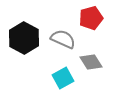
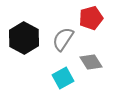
gray semicircle: rotated 80 degrees counterclockwise
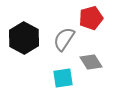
gray semicircle: moved 1 px right
cyan square: rotated 20 degrees clockwise
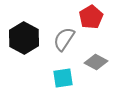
red pentagon: moved 1 px up; rotated 15 degrees counterclockwise
gray diamond: moved 5 px right; rotated 30 degrees counterclockwise
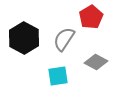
cyan square: moved 5 px left, 2 px up
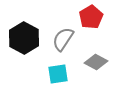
gray semicircle: moved 1 px left
cyan square: moved 2 px up
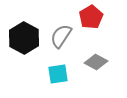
gray semicircle: moved 2 px left, 3 px up
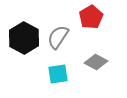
gray semicircle: moved 3 px left, 1 px down
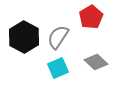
black hexagon: moved 1 px up
gray diamond: rotated 15 degrees clockwise
cyan square: moved 6 px up; rotated 15 degrees counterclockwise
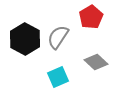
black hexagon: moved 1 px right, 2 px down
cyan square: moved 9 px down
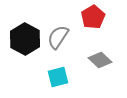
red pentagon: moved 2 px right
gray diamond: moved 4 px right, 2 px up
cyan square: rotated 10 degrees clockwise
